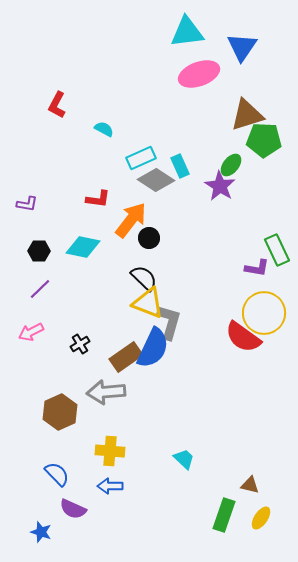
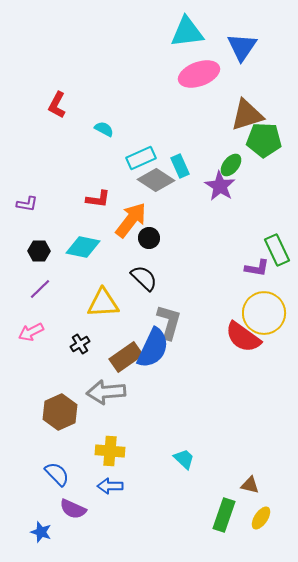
yellow triangle at (148, 303): moved 45 px left; rotated 24 degrees counterclockwise
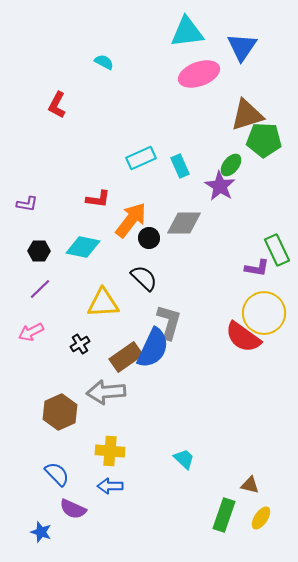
cyan semicircle at (104, 129): moved 67 px up
gray diamond at (156, 180): moved 28 px right, 43 px down; rotated 33 degrees counterclockwise
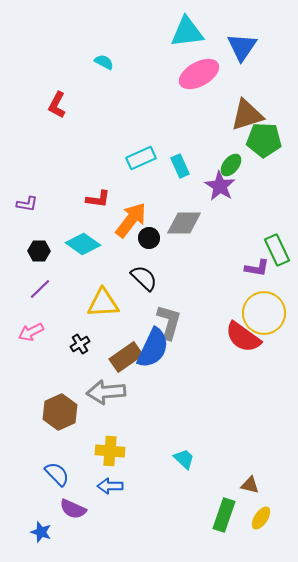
pink ellipse at (199, 74): rotated 9 degrees counterclockwise
cyan diamond at (83, 247): moved 3 px up; rotated 24 degrees clockwise
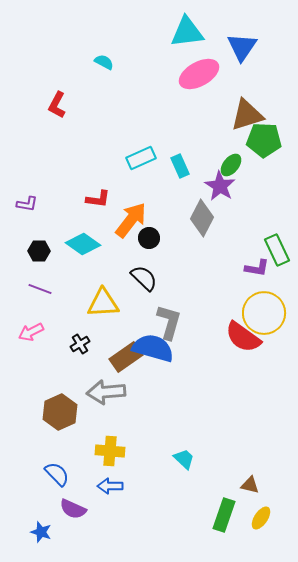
gray diamond at (184, 223): moved 18 px right, 5 px up; rotated 63 degrees counterclockwise
purple line at (40, 289): rotated 65 degrees clockwise
blue semicircle at (153, 348): rotated 99 degrees counterclockwise
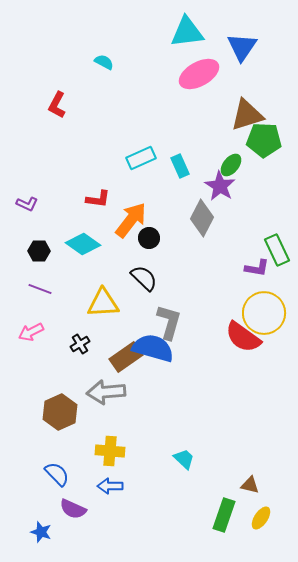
purple L-shape at (27, 204): rotated 15 degrees clockwise
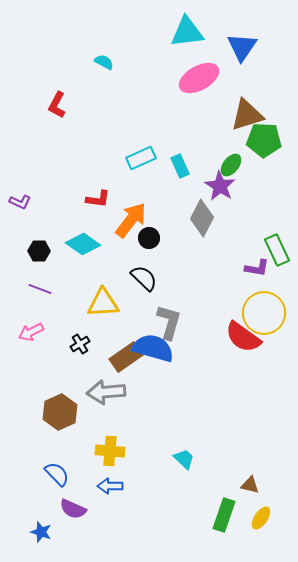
pink ellipse at (199, 74): moved 4 px down
purple L-shape at (27, 204): moved 7 px left, 2 px up
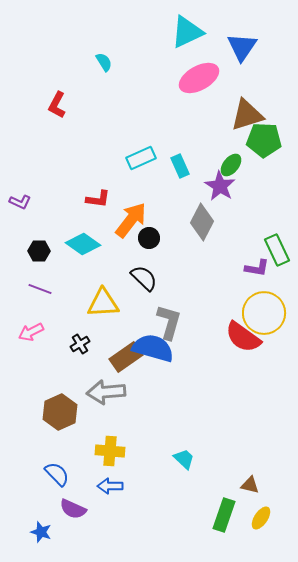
cyan triangle at (187, 32): rotated 18 degrees counterclockwise
cyan semicircle at (104, 62): rotated 30 degrees clockwise
gray diamond at (202, 218): moved 4 px down
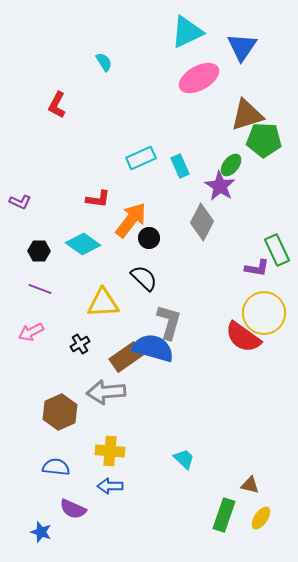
blue semicircle at (57, 474): moved 1 px left, 7 px up; rotated 40 degrees counterclockwise
